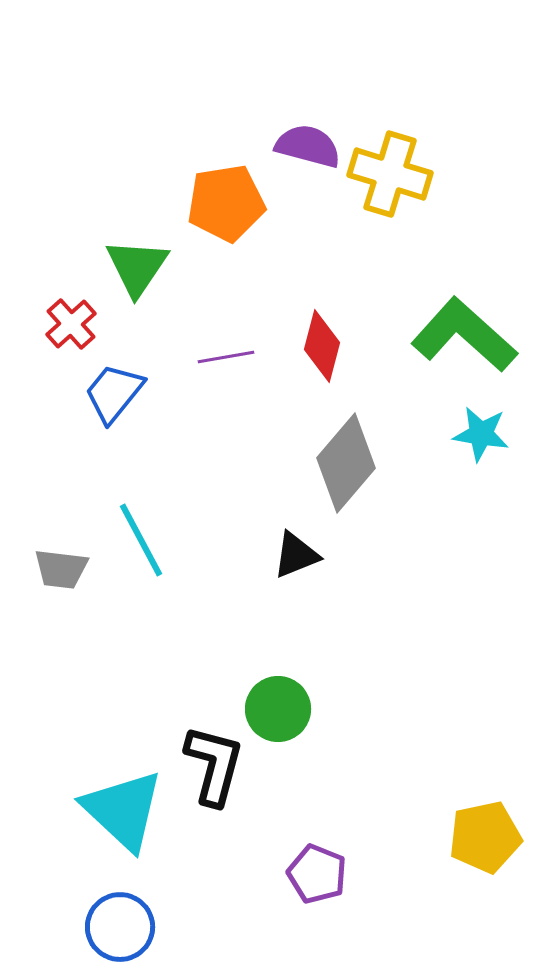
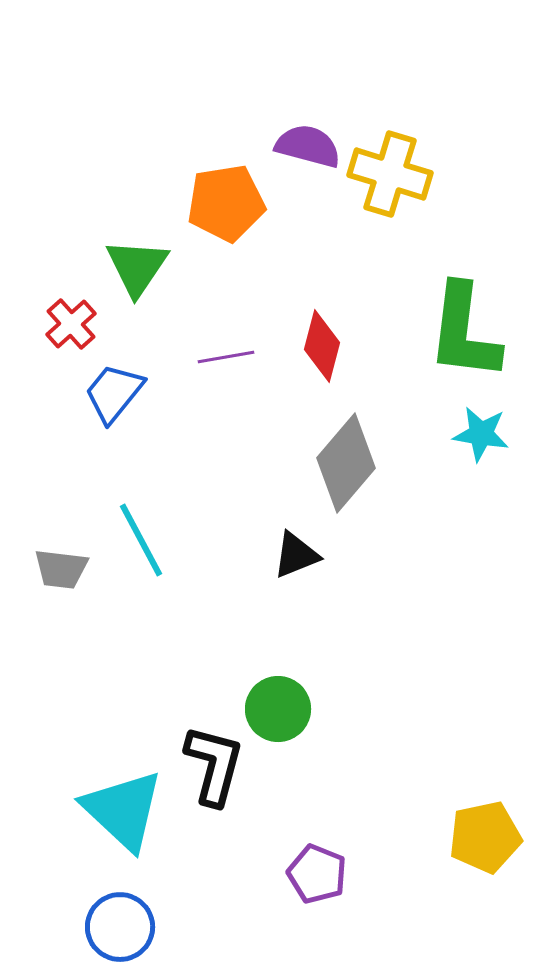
green L-shape: moved 3 px up; rotated 125 degrees counterclockwise
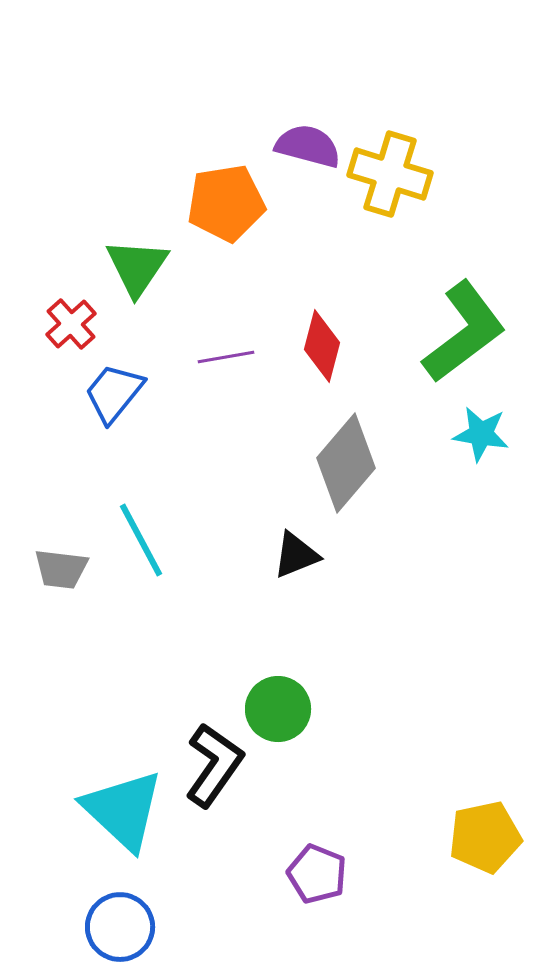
green L-shape: rotated 134 degrees counterclockwise
black L-shape: rotated 20 degrees clockwise
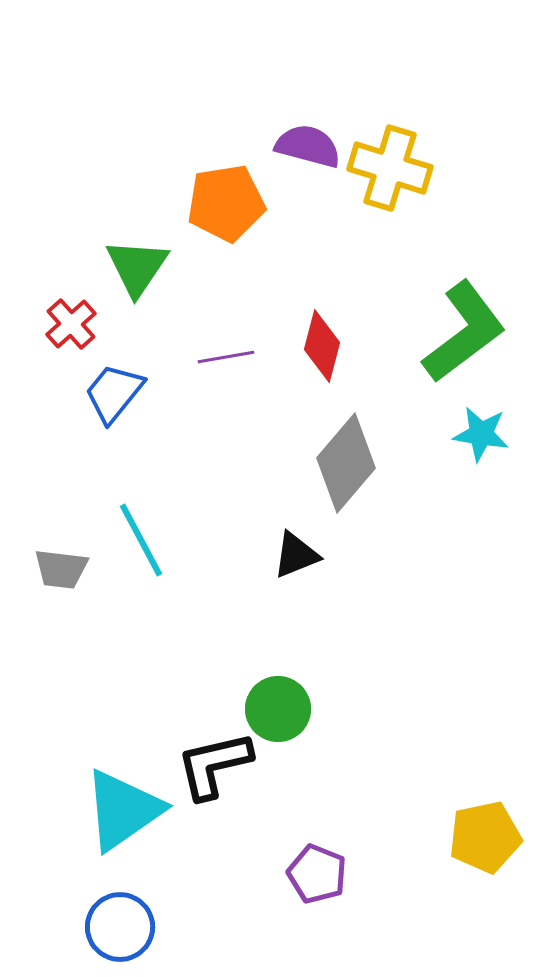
yellow cross: moved 6 px up
black L-shape: rotated 138 degrees counterclockwise
cyan triangle: rotated 42 degrees clockwise
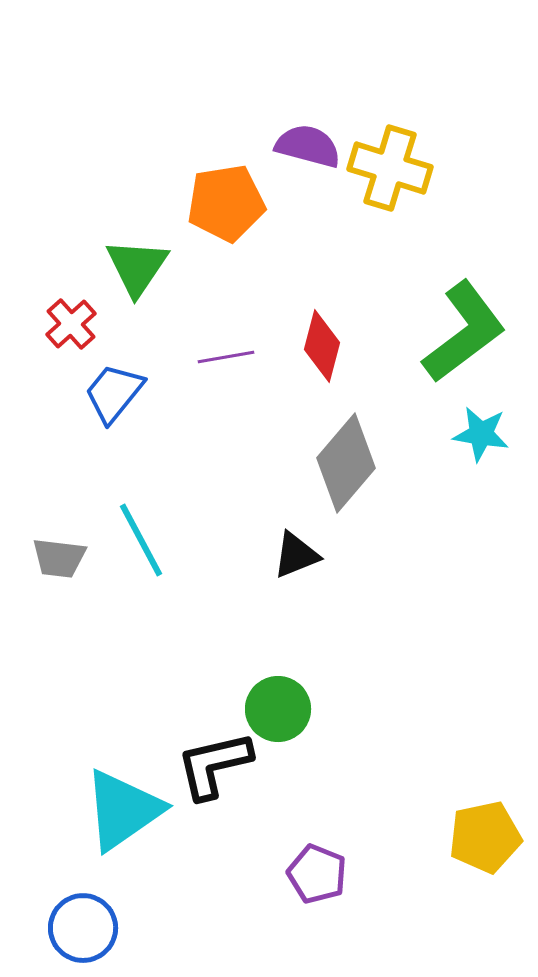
gray trapezoid: moved 2 px left, 11 px up
blue circle: moved 37 px left, 1 px down
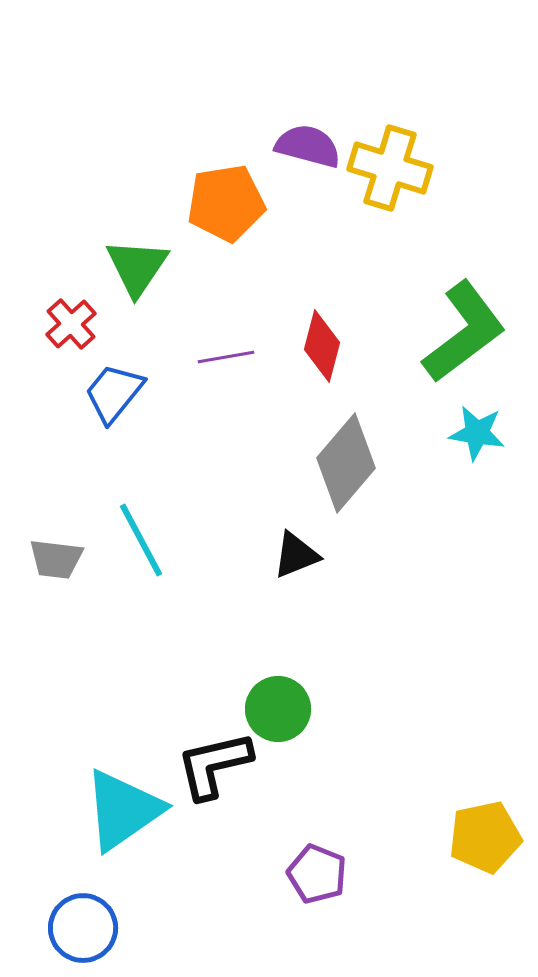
cyan star: moved 4 px left, 1 px up
gray trapezoid: moved 3 px left, 1 px down
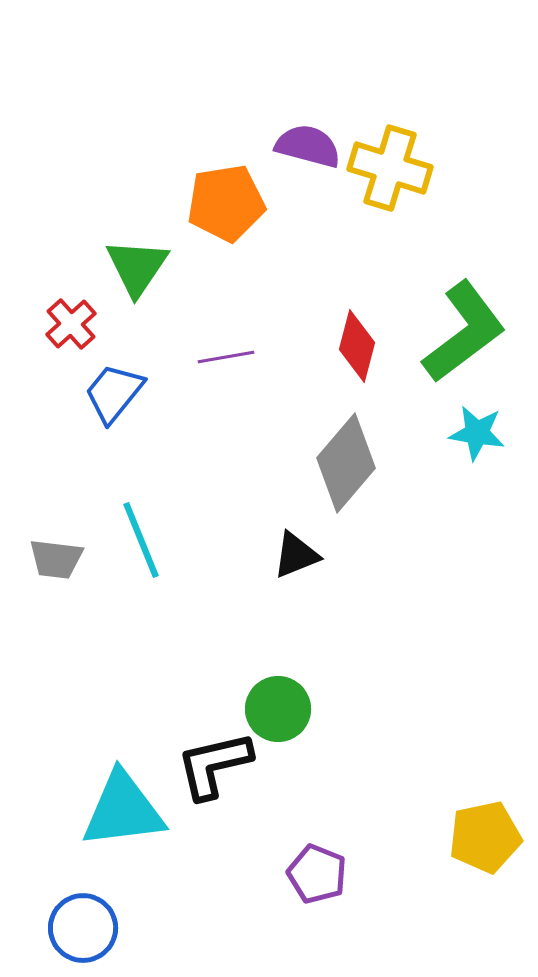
red diamond: moved 35 px right
cyan line: rotated 6 degrees clockwise
cyan triangle: rotated 28 degrees clockwise
